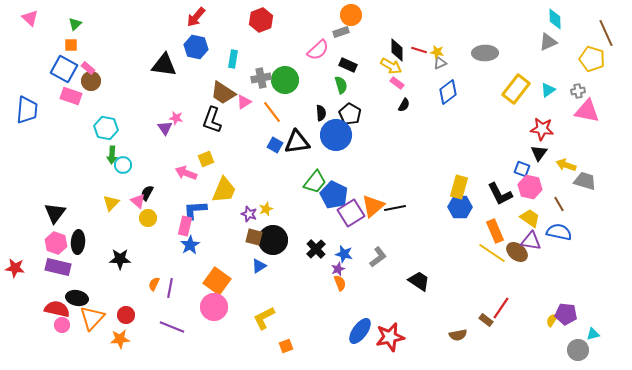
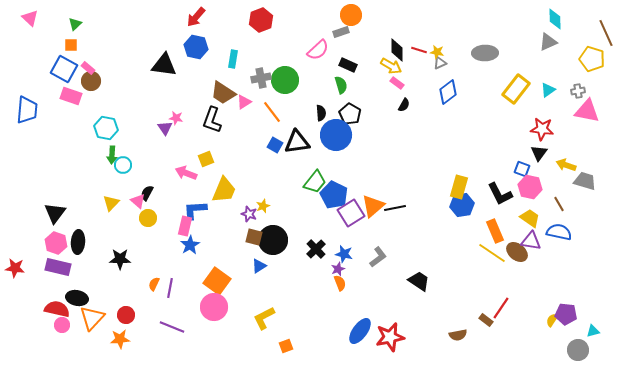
blue hexagon at (460, 207): moved 2 px right, 2 px up; rotated 10 degrees counterclockwise
yellow star at (266, 209): moved 3 px left, 3 px up
cyan triangle at (593, 334): moved 3 px up
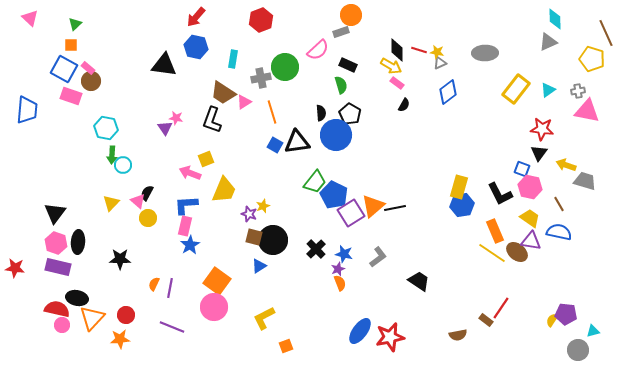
green circle at (285, 80): moved 13 px up
orange line at (272, 112): rotated 20 degrees clockwise
pink arrow at (186, 173): moved 4 px right
blue L-shape at (195, 210): moved 9 px left, 5 px up
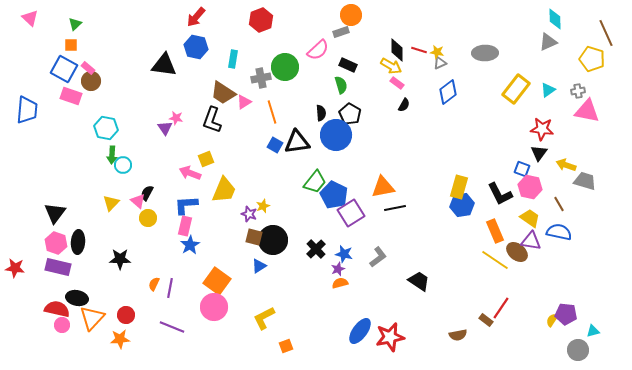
orange triangle at (373, 206): moved 10 px right, 19 px up; rotated 30 degrees clockwise
yellow line at (492, 253): moved 3 px right, 7 px down
orange semicircle at (340, 283): rotated 84 degrees counterclockwise
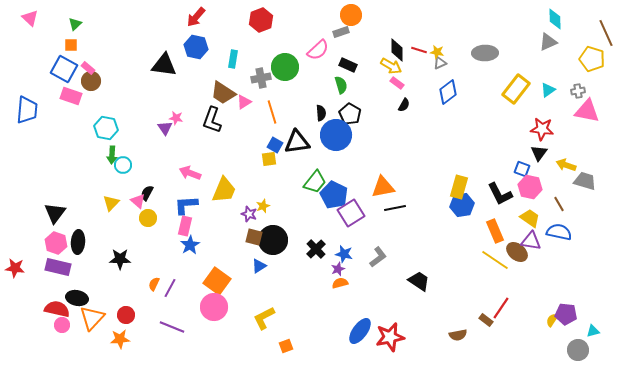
yellow square at (206, 159): moved 63 px right; rotated 14 degrees clockwise
purple line at (170, 288): rotated 18 degrees clockwise
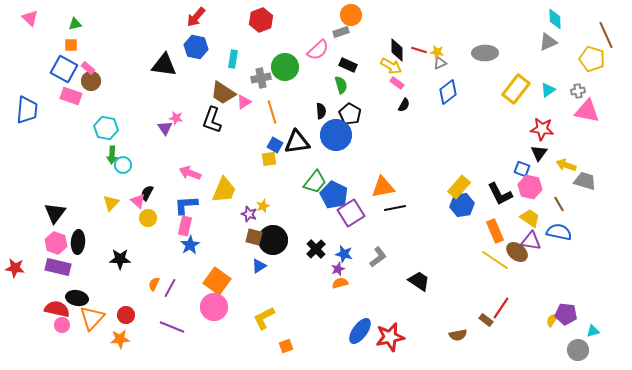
green triangle at (75, 24): rotated 32 degrees clockwise
brown line at (606, 33): moved 2 px down
black semicircle at (321, 113): moved 2 px up
yellow rectangle at (459, 187): rotated 25 degrees clockwise
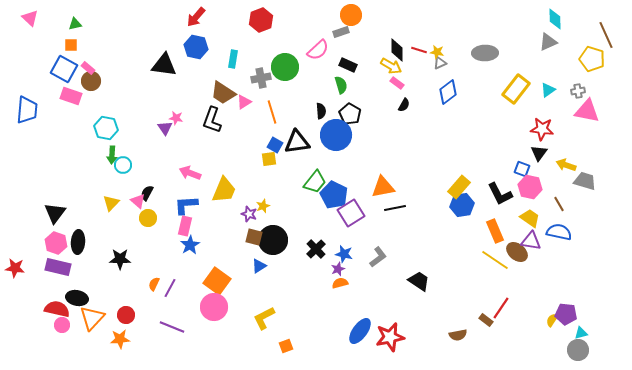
cyan triangle at (593, 331): moved 12 px left, 2 px down
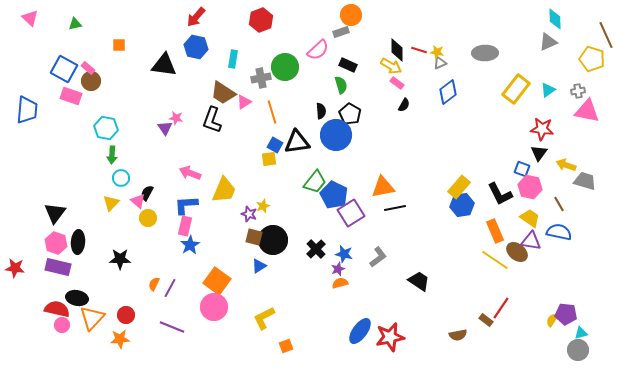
orange square at (71, 45): moved 48 px right
cyan circle at (123, 165): moved 2 px left, 13 px down
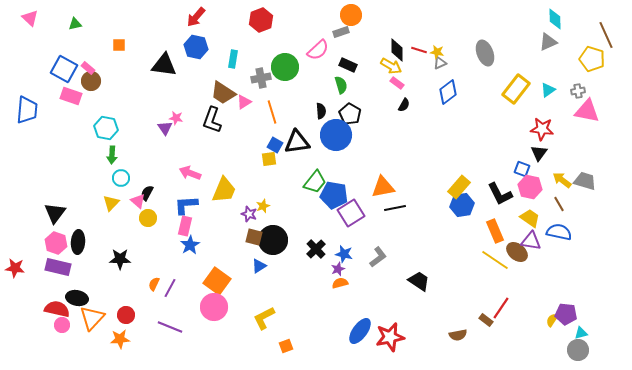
gray ellipse at (485, 53): rotated 70 degrees clockwise
yellow arrow at (566, 165): moved 4 px left, 15 px down; rotated 18 degrees clockwise
blue pentagon at (334, 195): rotated 16 degrees counterclockwise
purple line at (172, 327): moved 2 px left
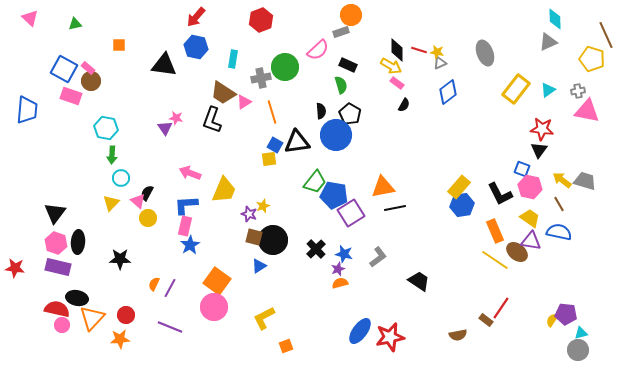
black triangle at (539, 153): moved 3 px up
